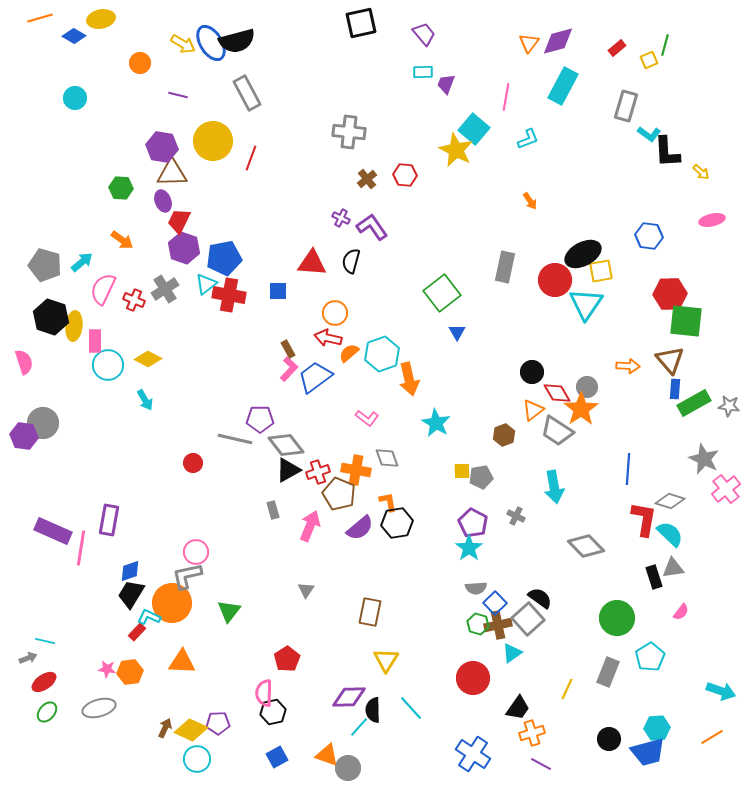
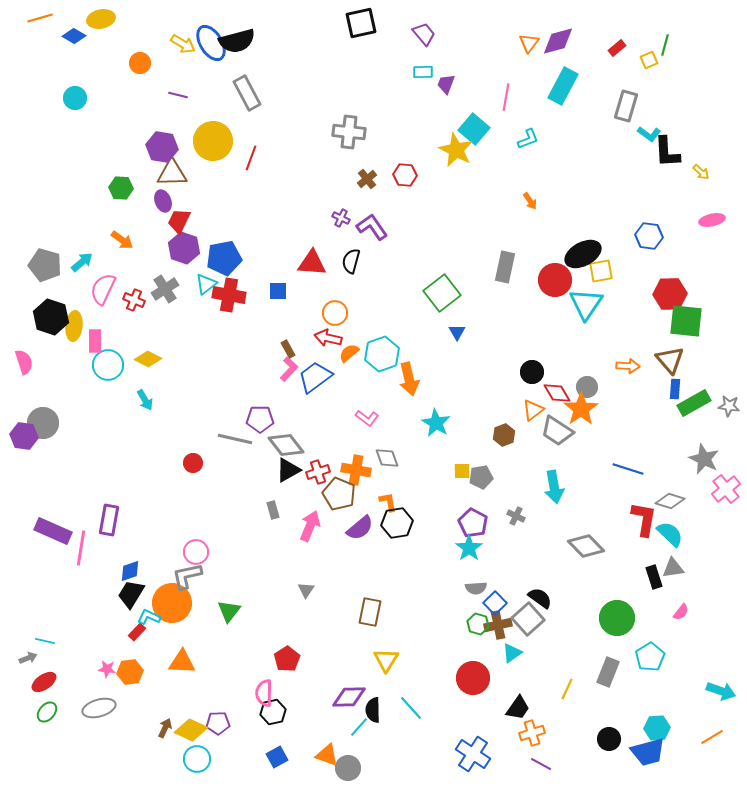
blue line at (628, 469): rotated 76 degrees counterclockwise
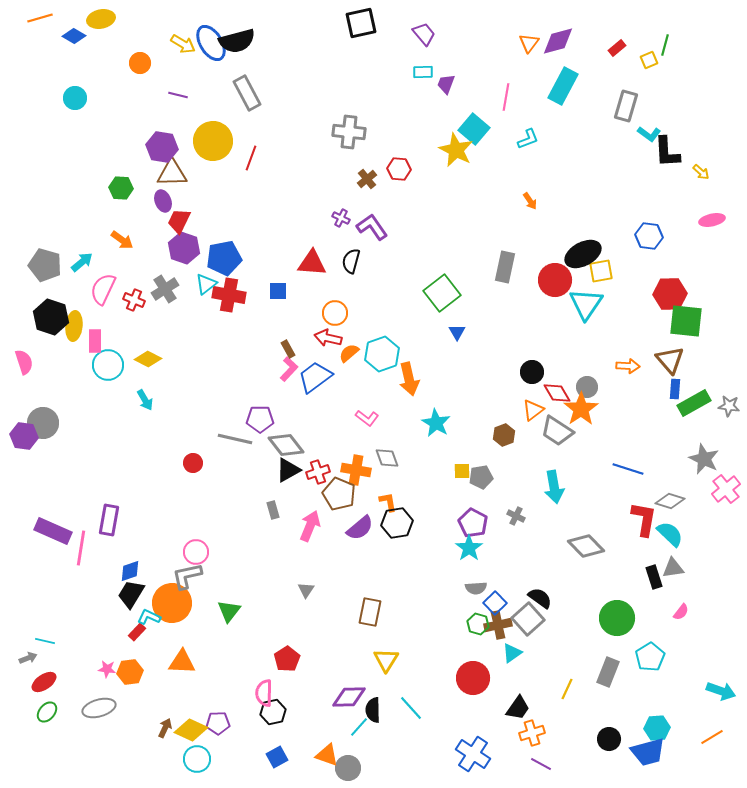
red hexagon at (405, 175): moved 6 px left, 6 px up
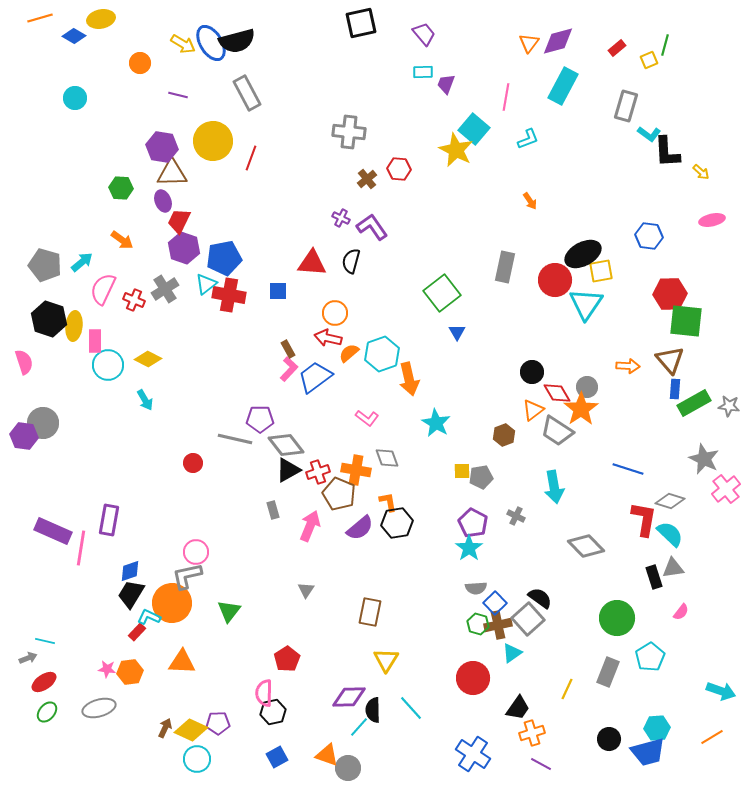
black hexagon at (51, 317): moved 2 px left, 2 px down
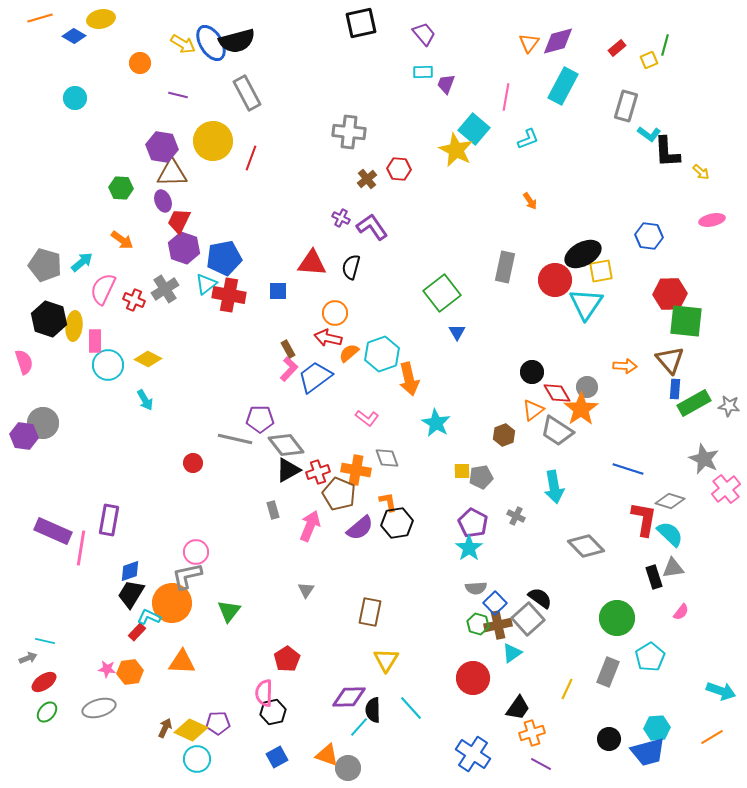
black semicircle at (351, 261): moved 6 px down
orange arrow at (628, 366): moved 3 px left
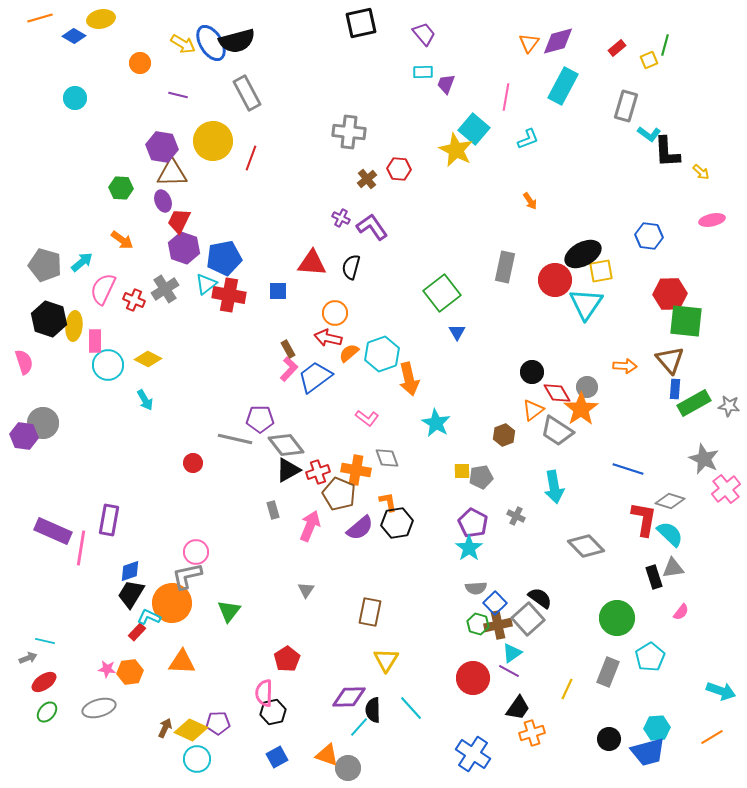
purple line at (541, 764): moved 32 px left, 93 px up
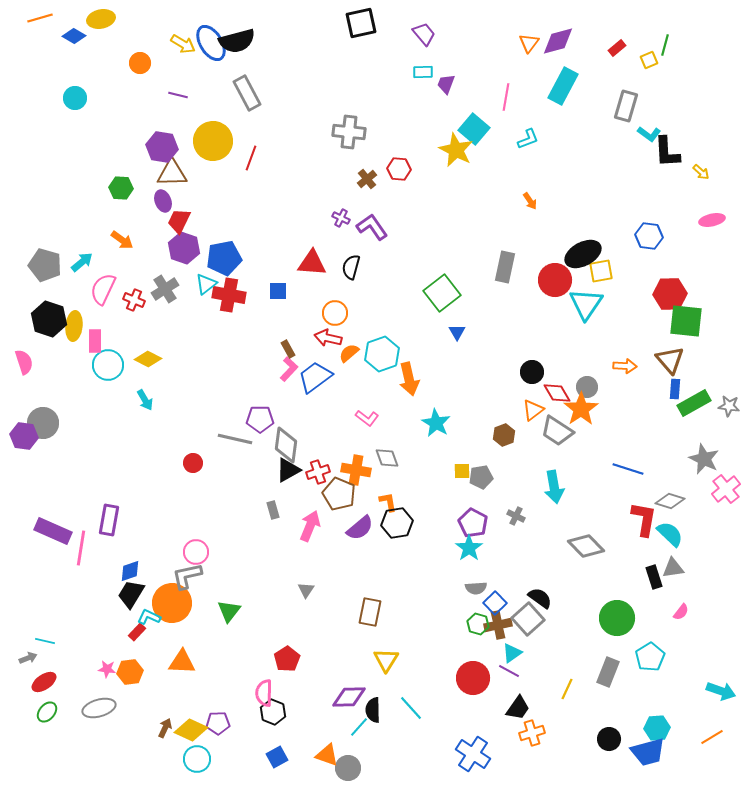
gray diamond at (286, 445): rotated 45 degrees clockwise
black hexagon at (273, 712): rotated 25 degrees counterclockwise
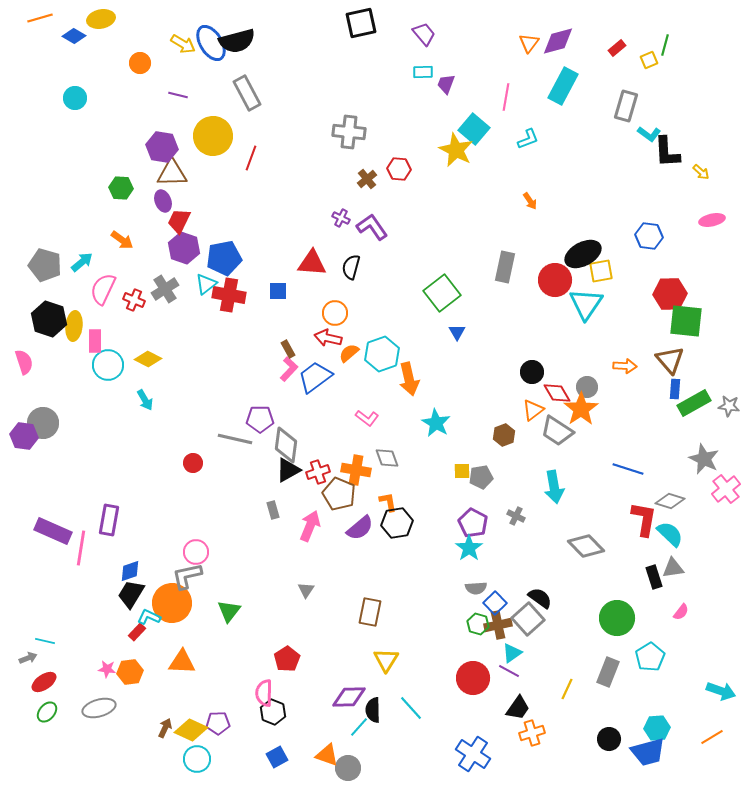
yellow circle at (213, 141): moved 5 px up
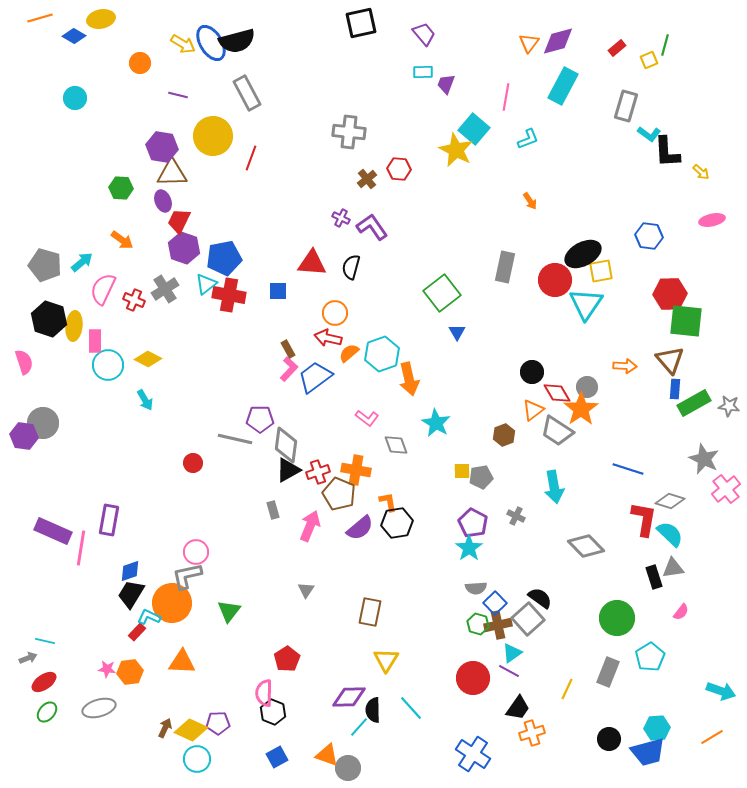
gray diamond at (387, 458): moved 9 px right, 13 px up
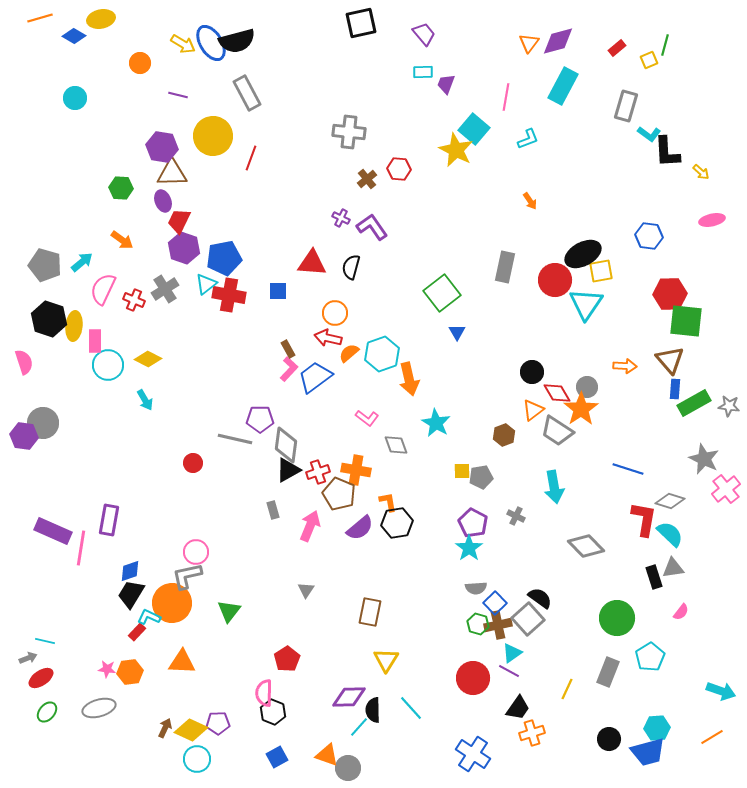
red ellipse at (44, 682): moved 3 px left, 4 px up
